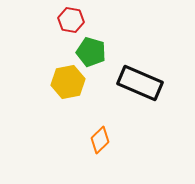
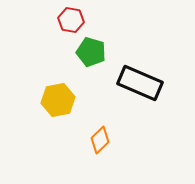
yellow hexagon: moved 10 px left, 18 px down
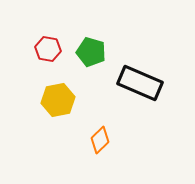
red hexagon: moved 23 px left, 29 px down
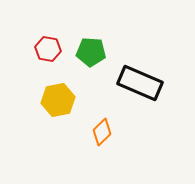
green pentagon: rotated 12 degrees counterclockwise
orange diamond: moved 2 px right, 8 px up
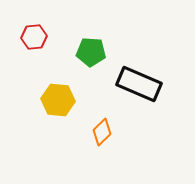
red hexagon: moved 14 px left, 12 px up; rotated 15 degrees counterclockwise
black rectangle: moved 1 px left, 1 px down
yellow hexagon: rotated 16 degrees clockwise
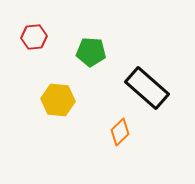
black rectangle: moved 8 px right, 4 px down; rotated 18 degrees clockwise
orange diamond: moved 18 px right
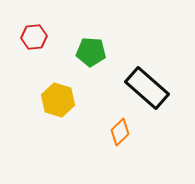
yellow hexagon: rotated 12 degrees clockwise
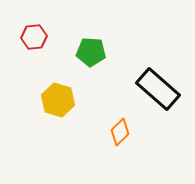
black rectangle: moved 11 px right, 1 px down
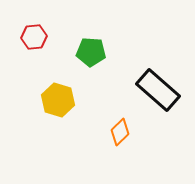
black rectangle: moved 1 px down
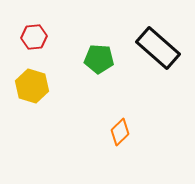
green pentagon: moved 8 px right, 7 px down
black rectangle: moved 42 px up
yellow hexagon: moved 26 px left, 14 px up
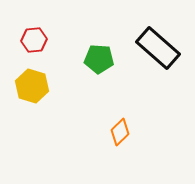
red hexagon: moved 3 px down
